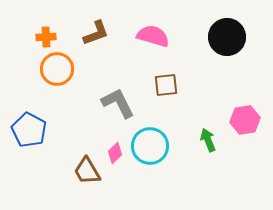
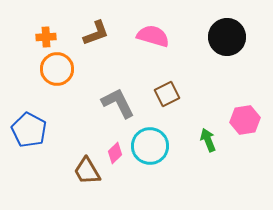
brown square: moved 1 px right, 9 px down; rotated 20 degrees counterclockwise
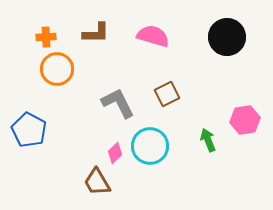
brown L-shape: rotated 20 degrees clockwise
brown trapezoid: moved 10 px right, 11 px down
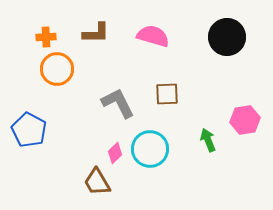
brown square: rotated 25 degrees clockwise
cyan circle: moved 3 px down
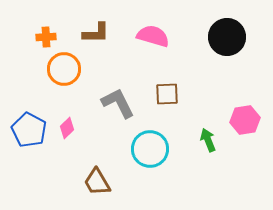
orange circle: moved 7 px right
pink diamond: moved 48 px left, 25 px up
